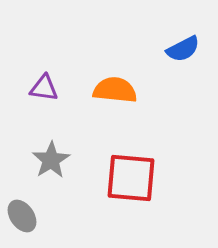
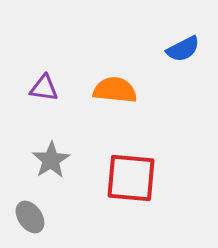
gray ellipse: moved 8 px right, 1 px down
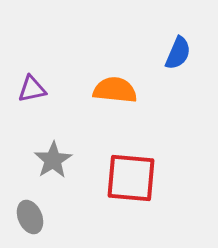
blue semicircle: moved 5 px left, 4 px down; rotated 40 degrees counterclockwise
purple triangle: moved 12 px left, 1 px down; rotated 20 degrees counterclockwise
gray star: moved 2 px right
gray ellipse: rotated 12 degrees clockwise
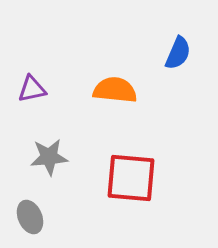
gray star: moved 4 px left, 3 px up; rotated 27 degrees clockwise
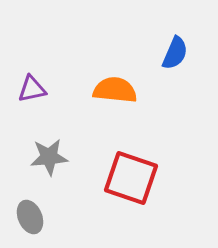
blue semicircle: moved 3 px left
red square: rotated 14 degrees clockwise
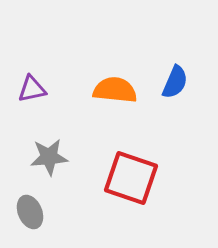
blue semicircle: moved 29 px down
gray ellipse: moved 5 px up
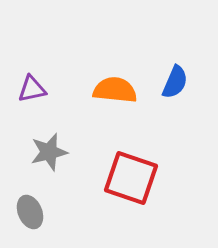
gray star: moved 5 px up; rotated 9 degrees counterclockwise
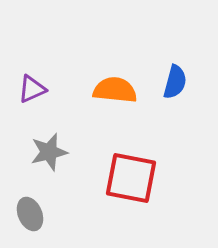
blue semicircle: rotated 8 degrees counterclockwise
purple triangle: rotated 12 degrees counterclockwise
red square: rotated 8 degrees counterclockwise
gray ellipse: moved 2 px down
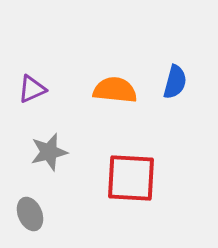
red square: rotated 8 degrees counterclockwise
